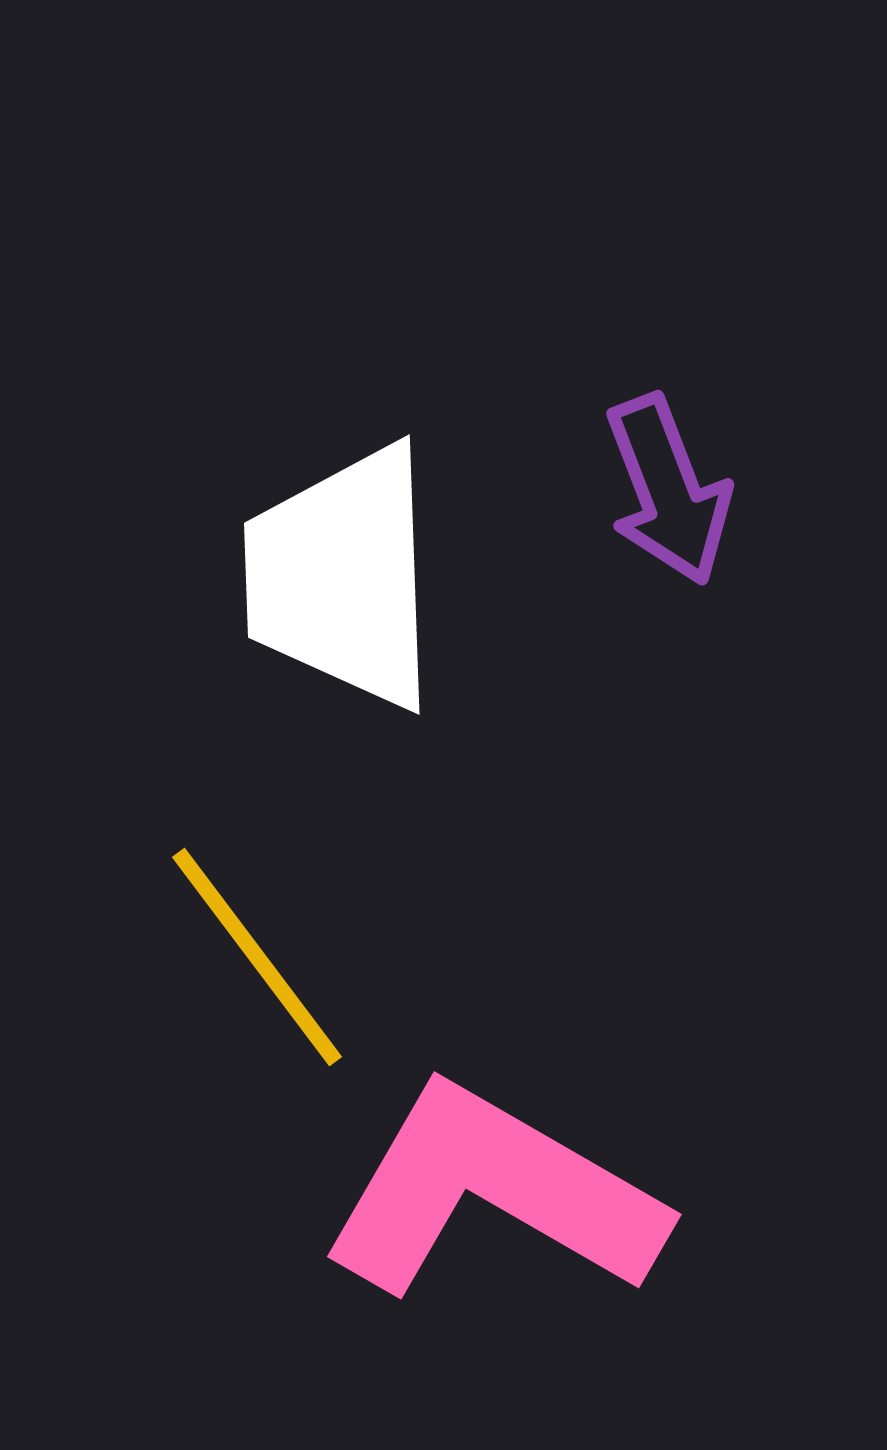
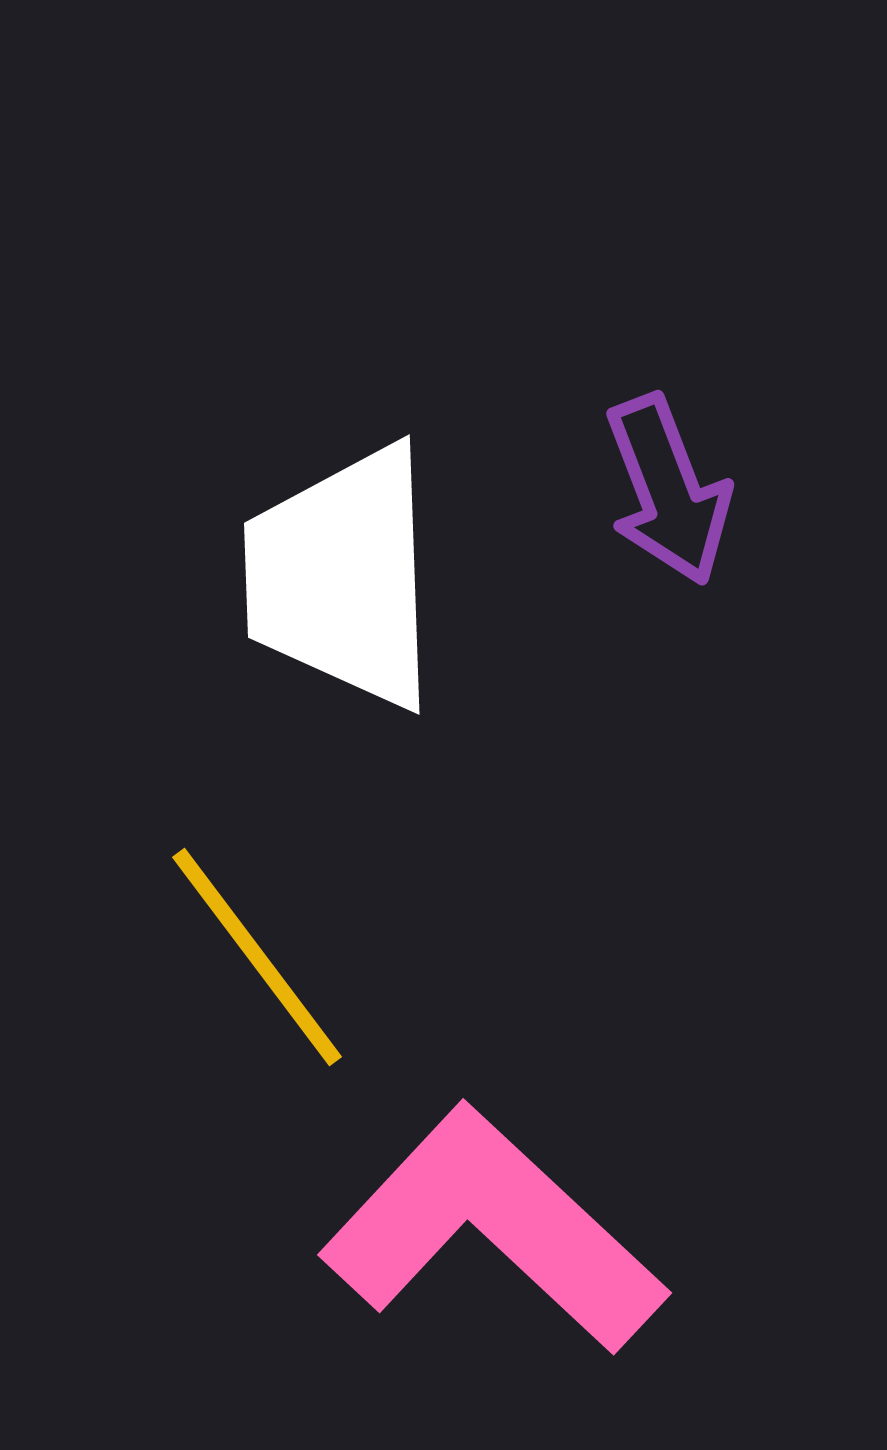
pink L-shape: moved 37 px down; rotated 13 degrees clockwise
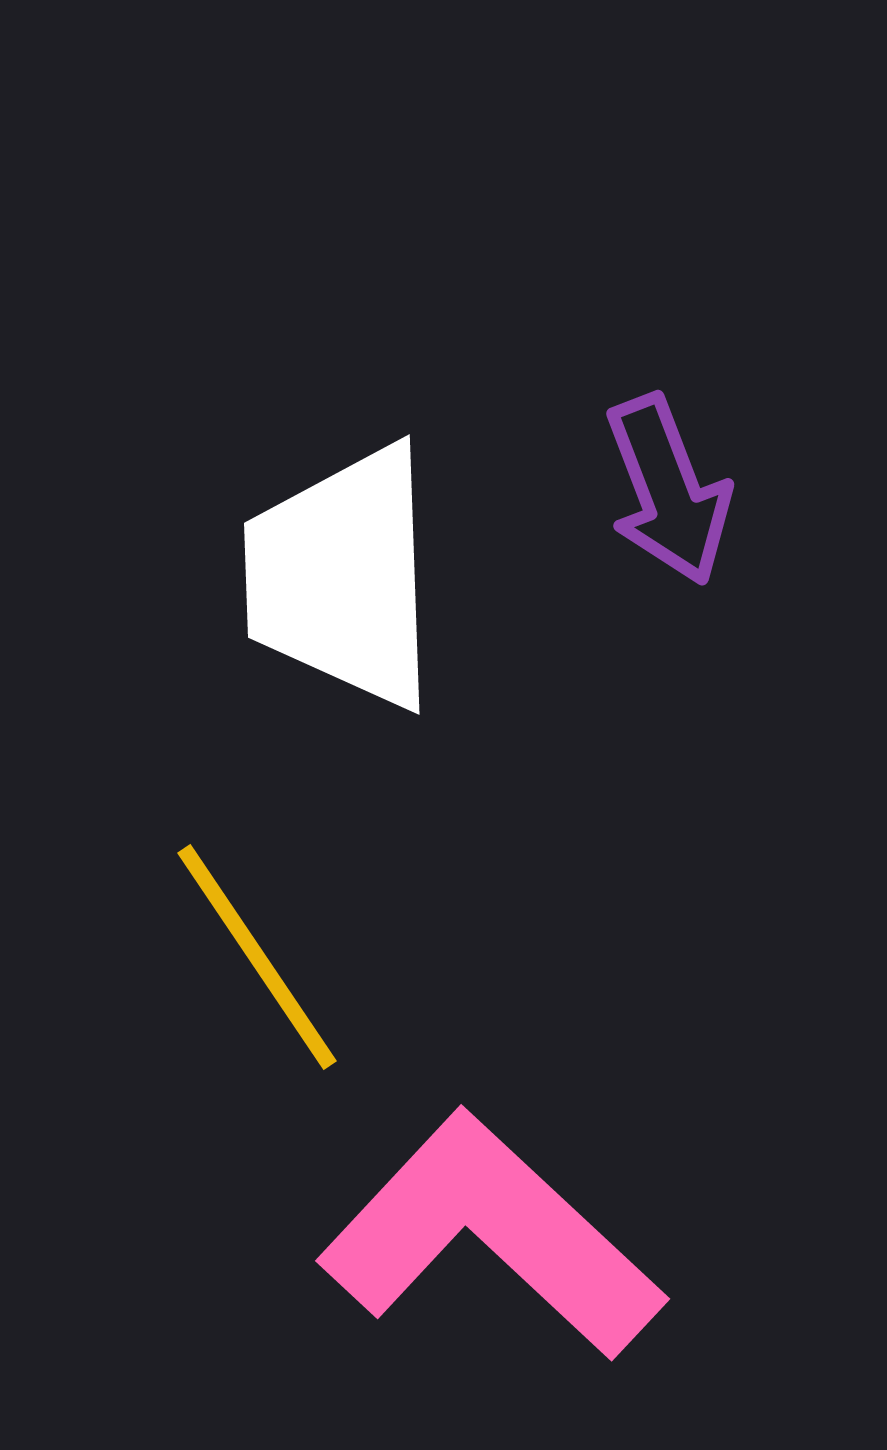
yellow line: rotated 3 degrees clockwise
pink L-shape: moved 2 px left, 6 px down
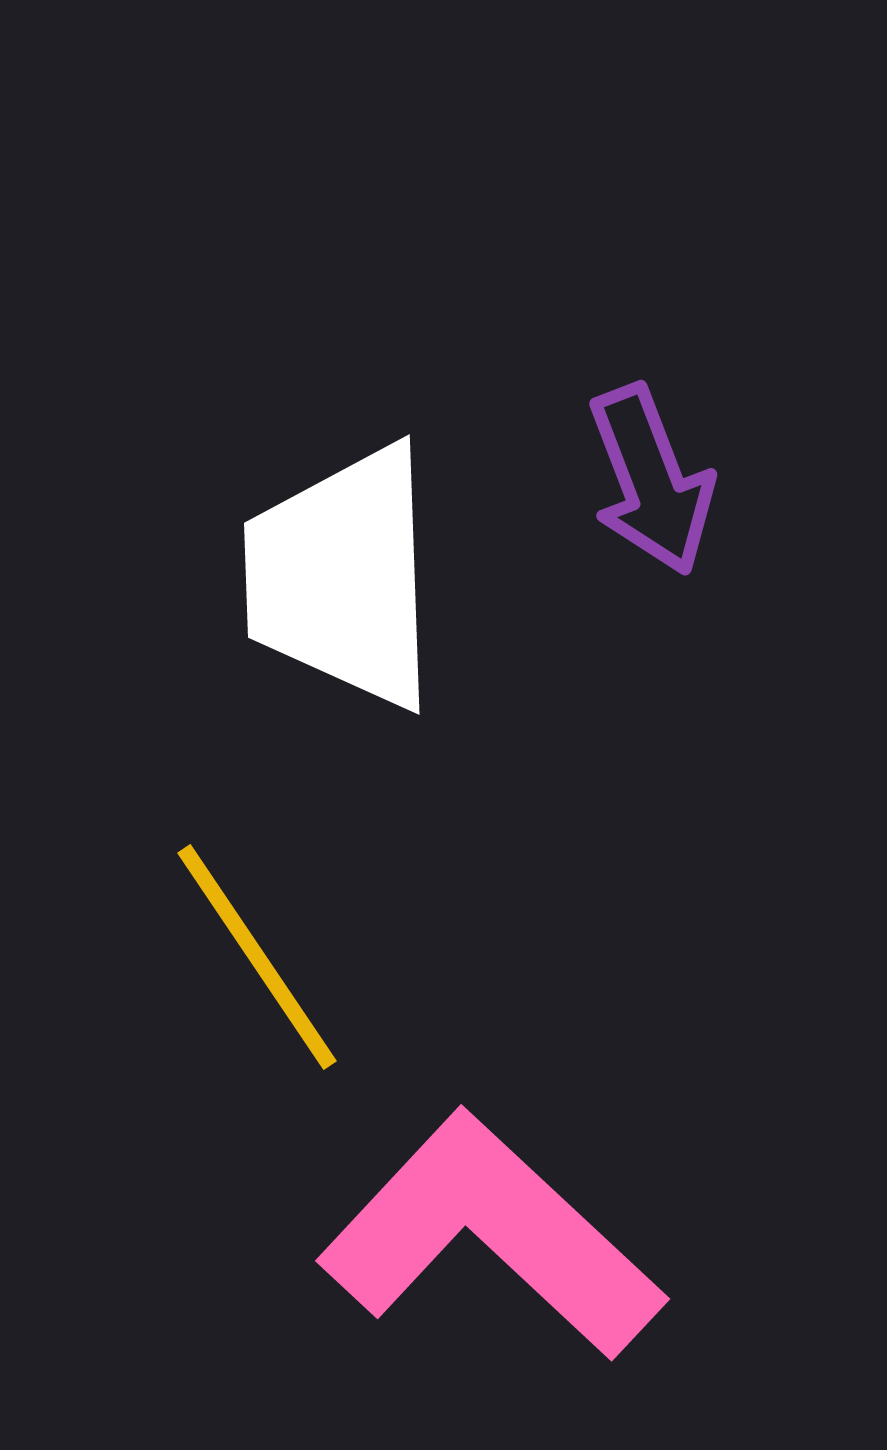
purple arrow: moved 17 px left, 10 px up
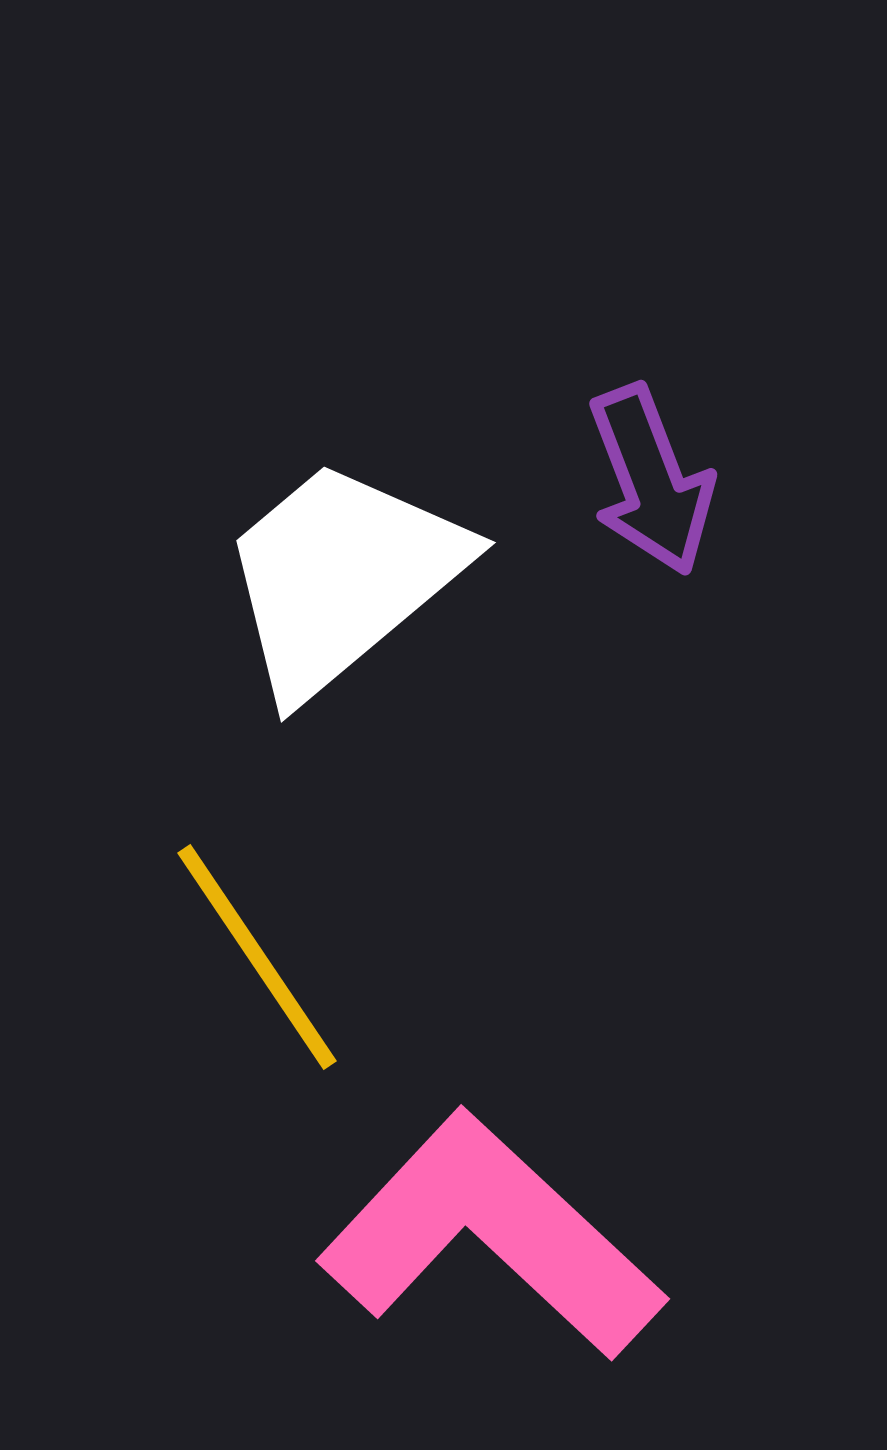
white trapezoid: rotated 52 degrees clockwise
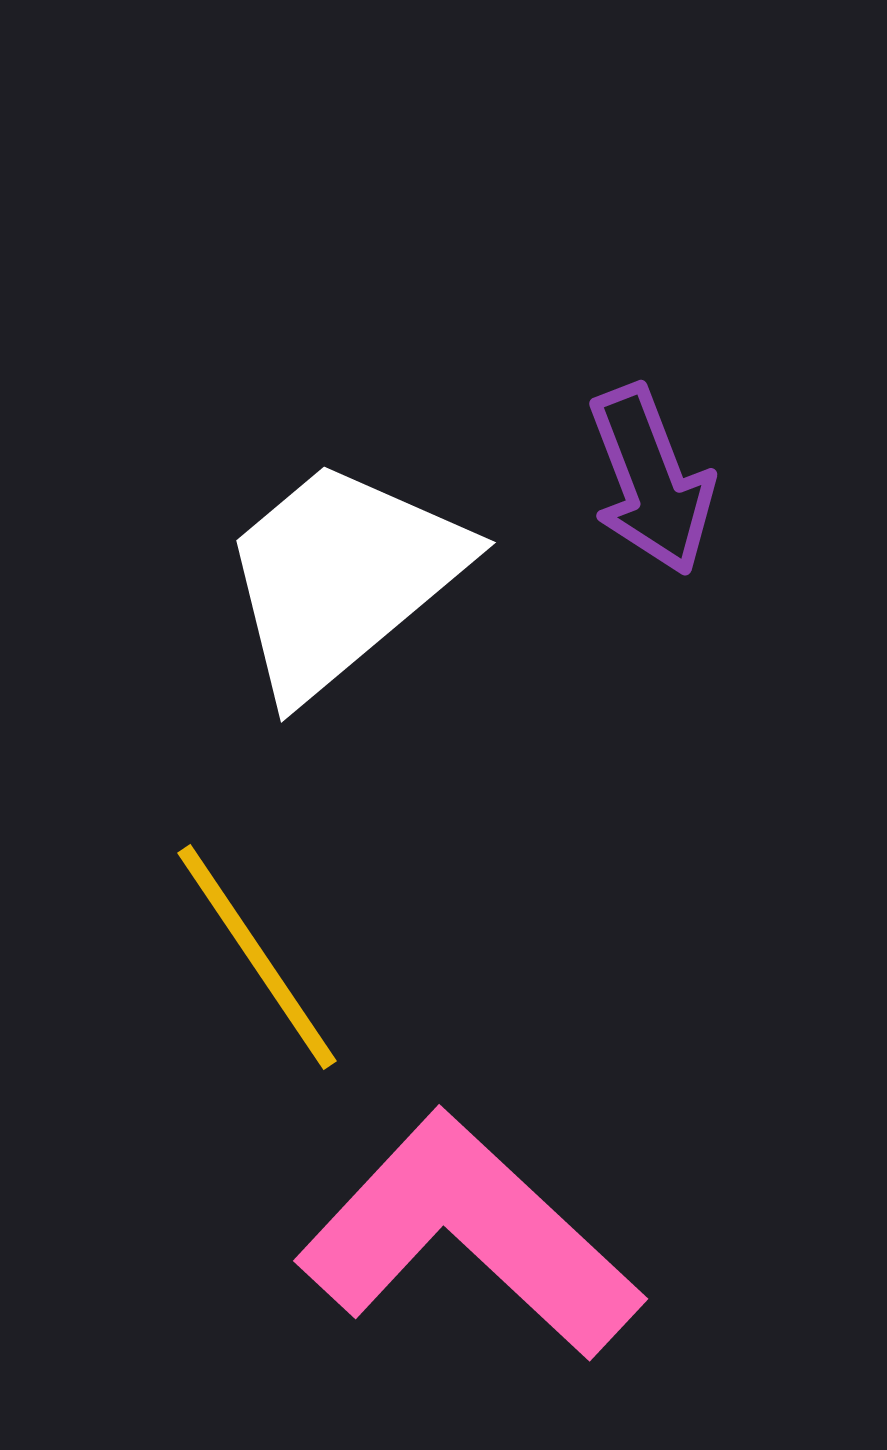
pink L-shape: moved 22 px left
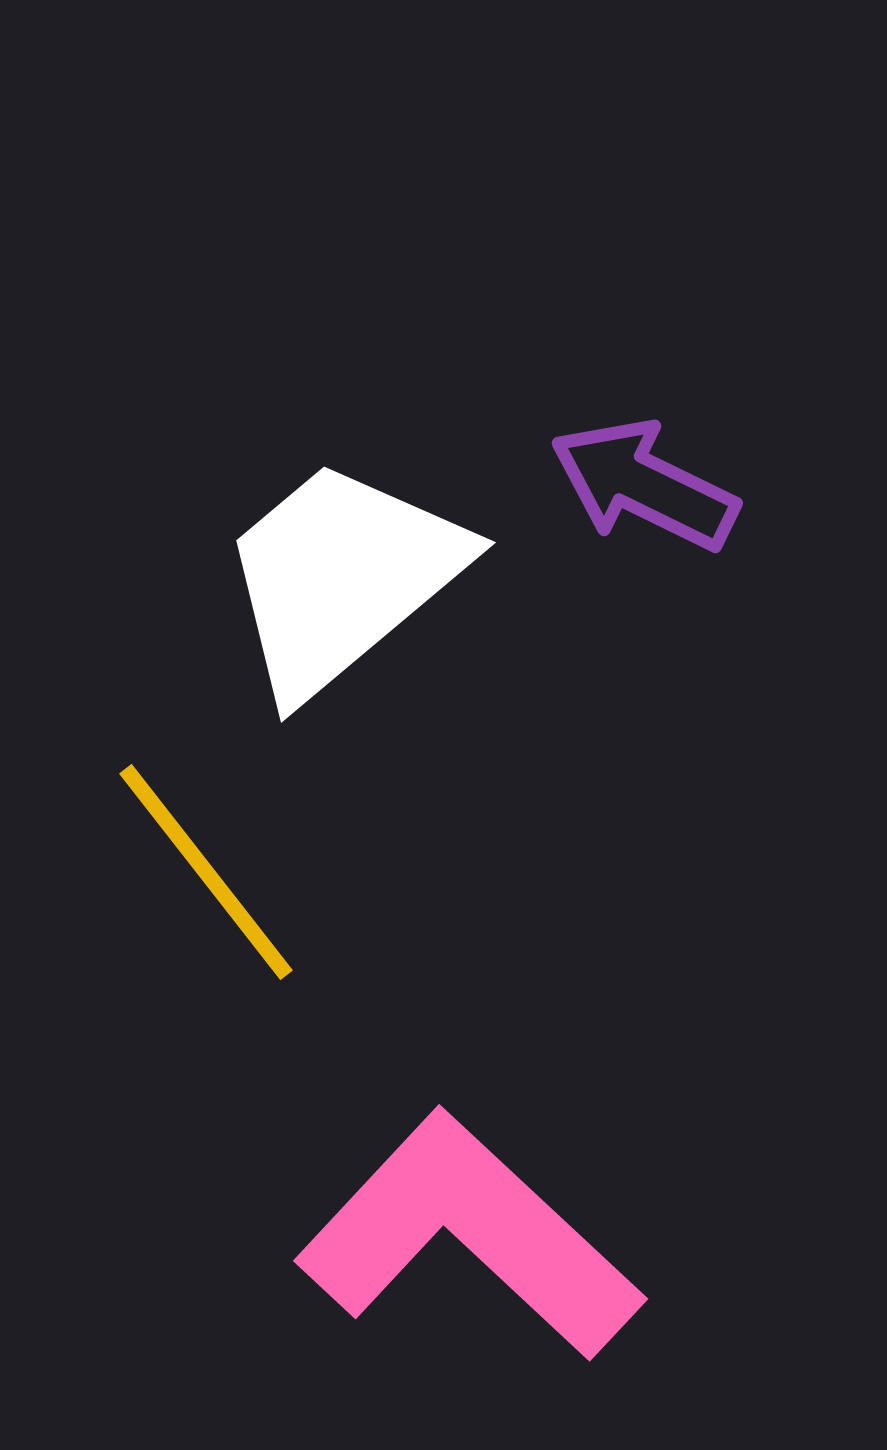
purple arrow: moved 7 px left, 5 px down; rotated 137 degrees clockwise
yellow line: moved 51 px left, 85 px up; rotated 4 degrees counterclockwise
